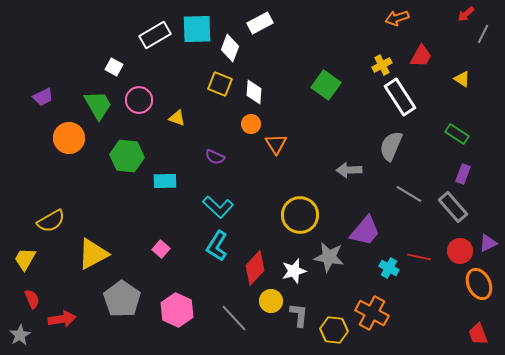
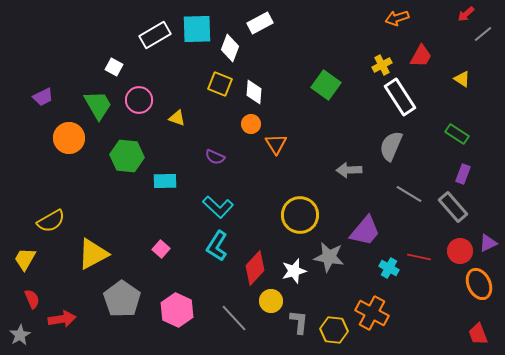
gray line at (483, 34): rotated 24 degrees clockwise
gray L-shape at (299, 315): moved 7 px down
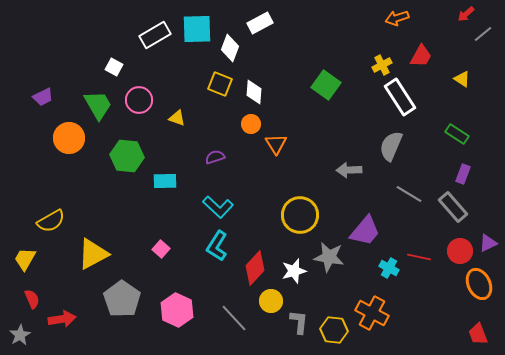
purple semicircle at (215, 157): rotated 138 degrees clockwise
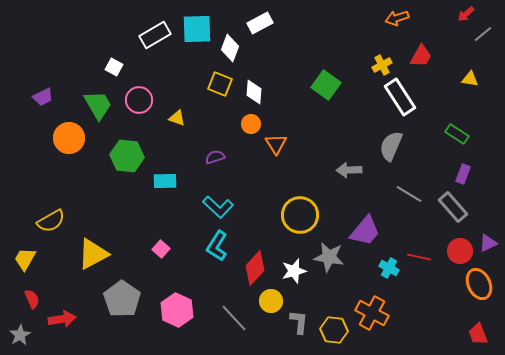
yellow triangle at (462, 79): moved 8 px right; rotated 24 degrees counterclockwise
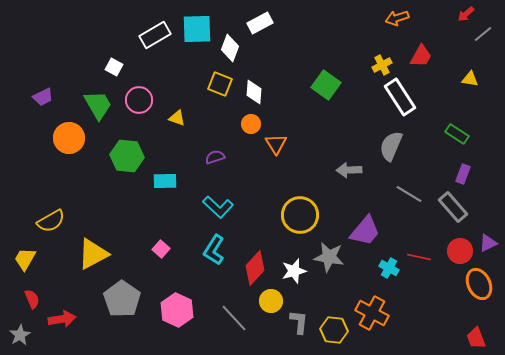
cyan L-shape at (217, 246): moved 3 px left, 4 px down
red trapezoid at (478, 334): moved 2 px left, 4 px down
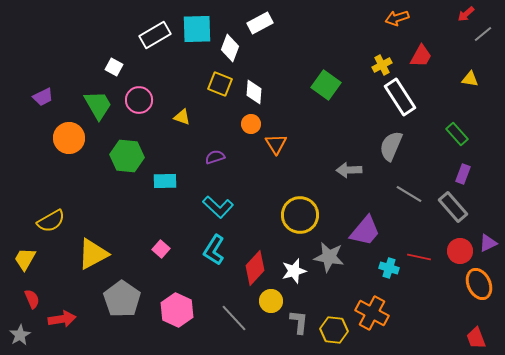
yellow triangle at (177, 118): moved 5 px right, 1 px up
green rectangle at (457, 134): rotated 15 degrees clockwise
cyan cross at (389, 268): rotated 12 degrees counterclockwise
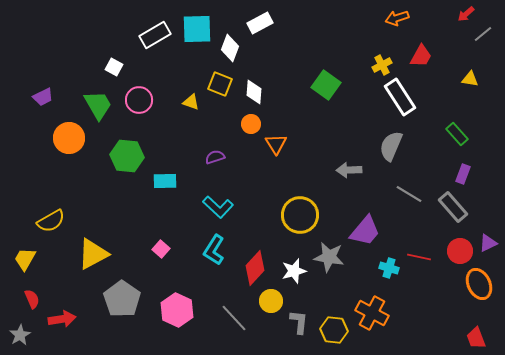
yellow triangle at (182, 117): moved 9 px right, 15 px up
